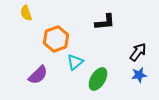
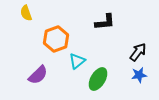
cyan triangle: moved 2 px right, 1 px up
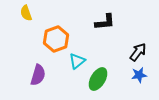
purple semicircle: rotated 30 degrees counterclockwise
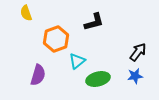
black L-shape: moved 11 px left; rotated 10 degrees counterclockwise
blue star: moved 4 px left, 1 px down
green ellipse: rotated 45 degrees clockwise
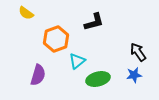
yellow semicircle: rotated 35 degrees counterclockwise
black arrow: rotated 72 degrees counterclockwise
blue star: moved 1 px left, 1 px up
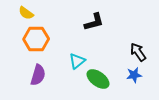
orange hexagon: moved 20 px left; rotated 20 degrees clockwise
green ellipse: rotated 50 degrees clockwise
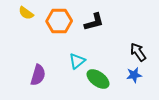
orange hexagon: moved 23 px right, 18 px up
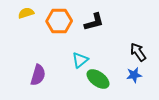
yellow semicircle: rotated 126 degrees clockwise
cyan triangle: moved 3 px right, 1 px up
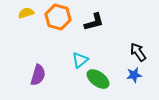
orange hexagon: moved 1 px left, 4 px up; rotated 15 degrees clockwise
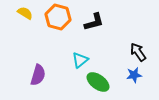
yellow semicircle: moved 1 px left; rotated 49 degrees clockwise
green ellipse: moved 3 px down
